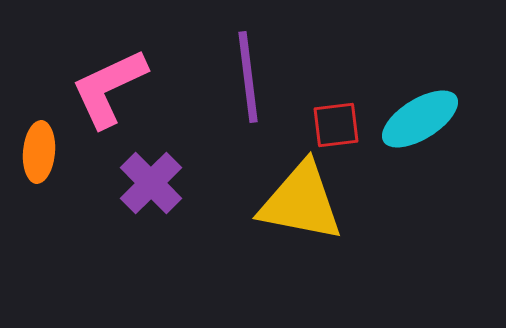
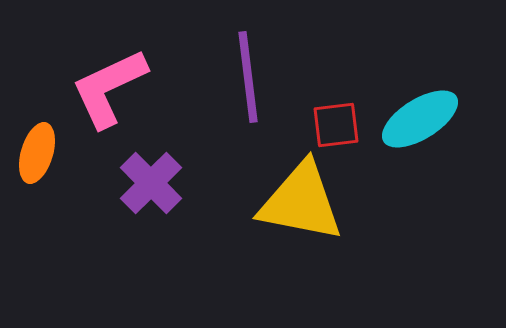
orange ellipse: moved 2 px left, 1 px down; rotated 12 degrees clockwise
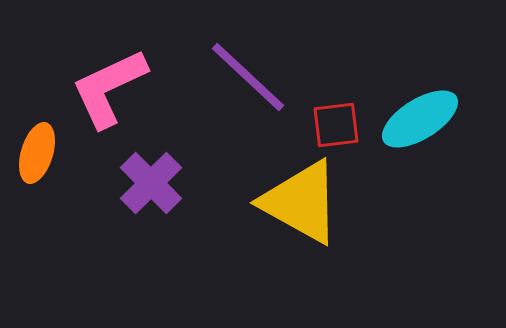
purple line: rotated 40 degrees counterclockwise
yellow triangle: rotated 18 degrees clockwise
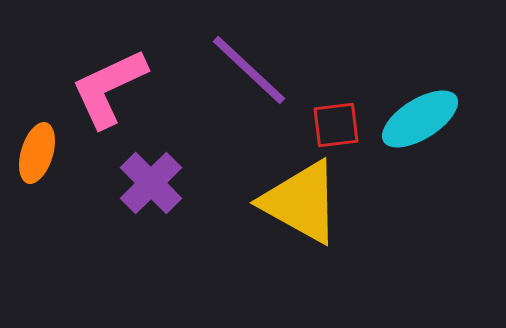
purple line: moved 1 px right, 7 px up
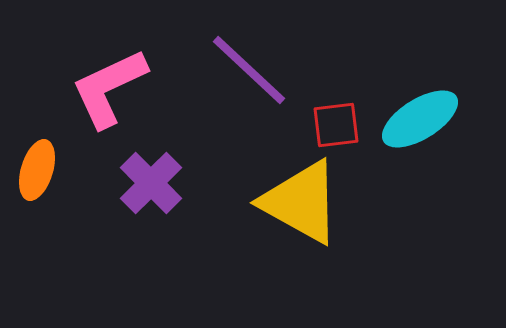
orange ellipse: moved 17 px down
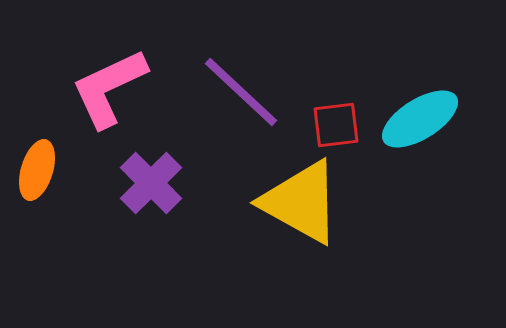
purple line: moved 8 px left, 22 px down
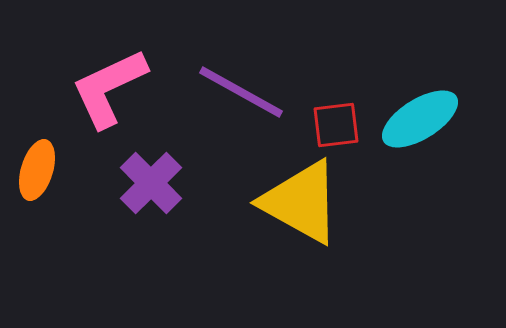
purple line: rotated 14 degrees counterclockwise
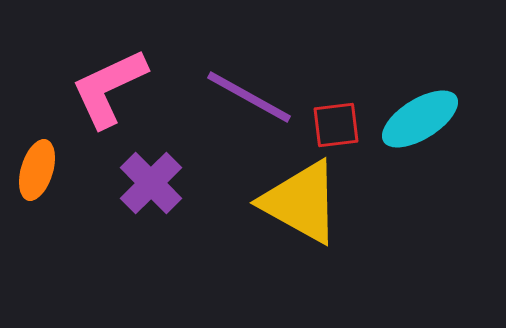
purple line: moved 8 px right, 5 px down
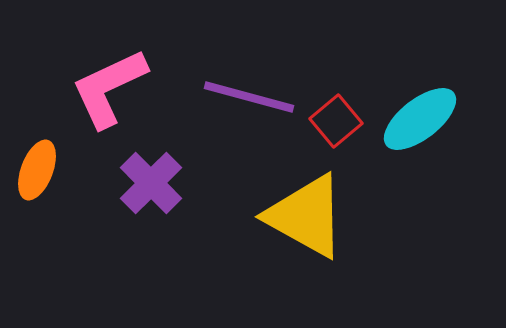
purple line: rotated 14 degrees counterclockwise
cyan ellipse: rotated 6 degrees counterclockwise
red square: moved 4 px up; rotated 33 degrees counterclockwise
orange ellipse: rotated 4 degrees clockwise
yellow triangle: moved 5 px right, 14 px down
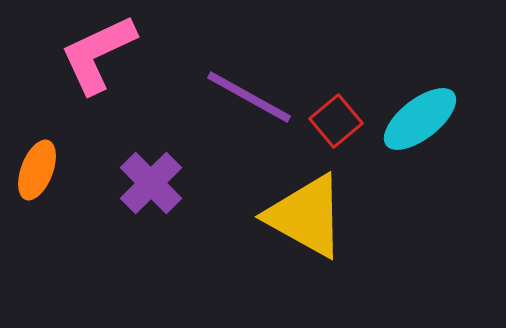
pink L-shape: moved 11 px left, 34 px up
purple line: rotated 14 degrees clockwise
